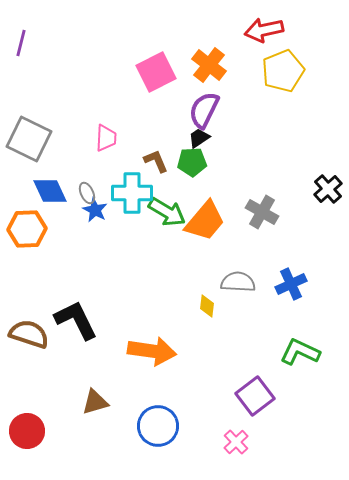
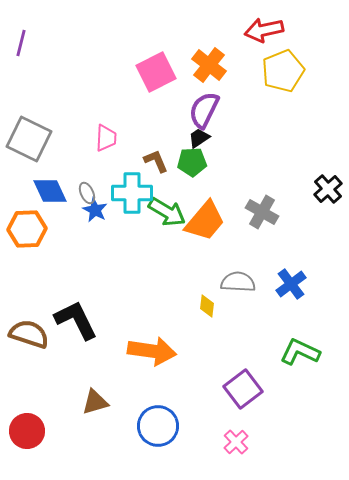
blue cross: rotated 12 degrees counterclockwise
purple square: moved 12 px left, 7 px up
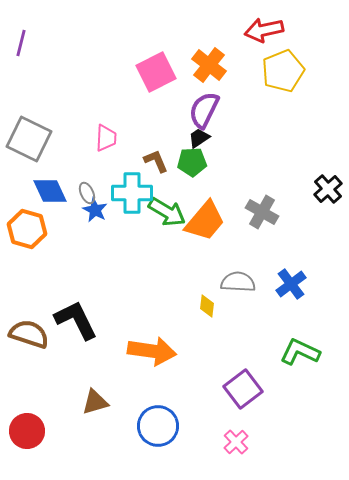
orange hexagon: rotated 18 degrees clockwise
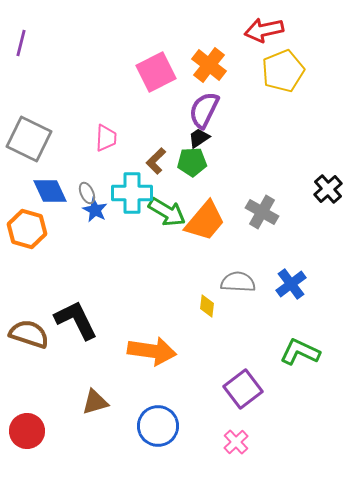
brown L-shape: rotated 112 degrees counterclockwise
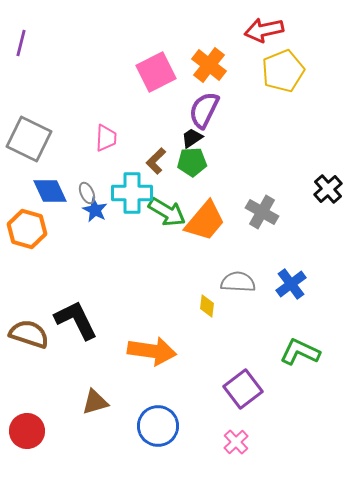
black trapezoid: moved 7 px left
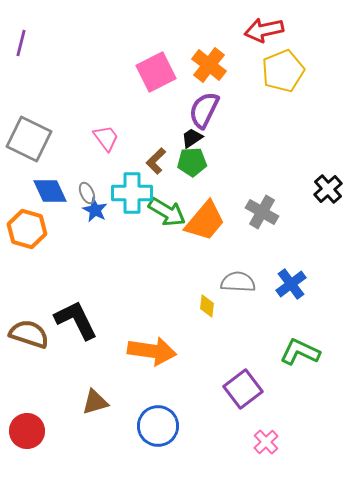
pink trapezoid: rotated 40 degrees counterclockwise
pink cross: moved 30 px right
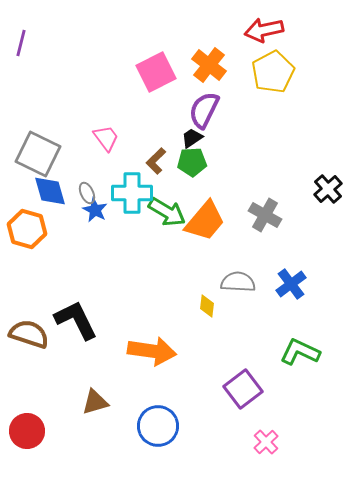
yellow pentagon: moved 10 px left, 1 px down; rotated 6 degrees counterclockwise
gray square: moved 9 px right, 15 px down
blue diamond: rotated 9 degrees clockwise
gray cross: moved 3 px right, 3 px down
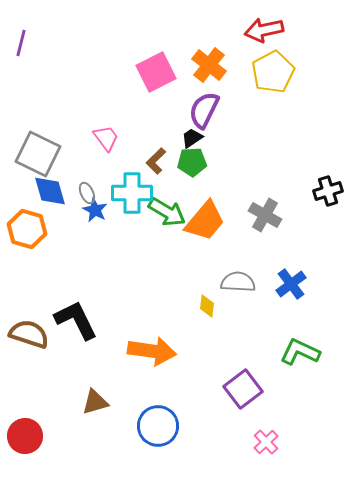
black cross: moved 2 px down; rotated 24 degrees clockwise
red circle: moved 2 px left, 5 px down
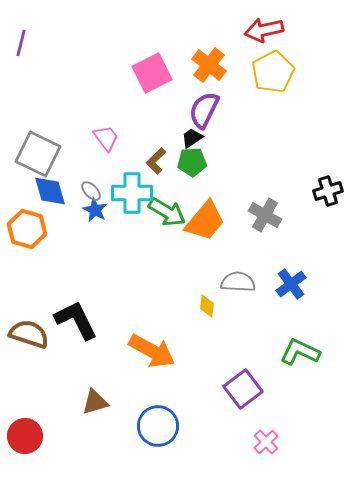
pink square: moved 4 px left, 1 px down
gray ellipse: moved 4 px right, 2 px up; rotated 20 degrees counterclockwise
orange arrow: rotated 21 degrees clockwise
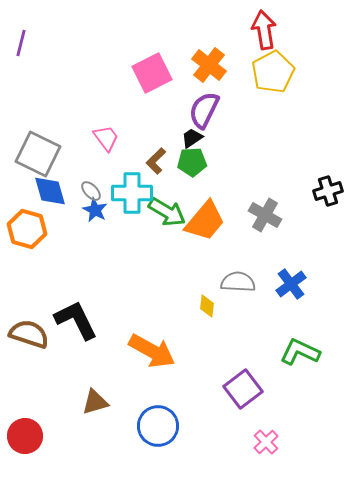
red arrow: rotated 93 degrees clockwise
